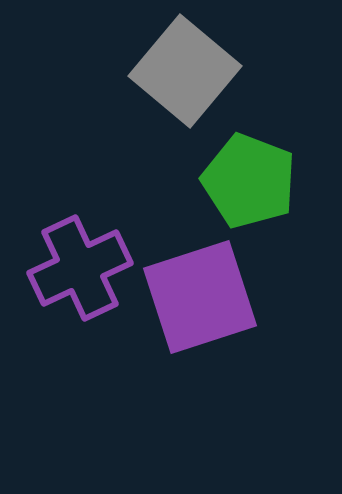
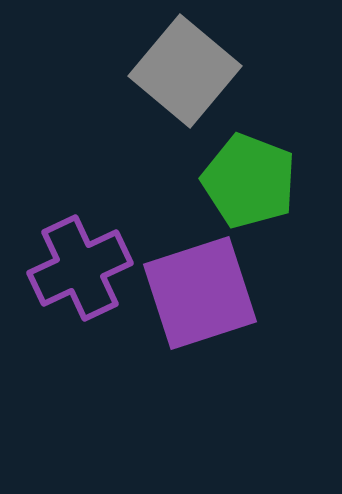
purple square: moved 4 px up
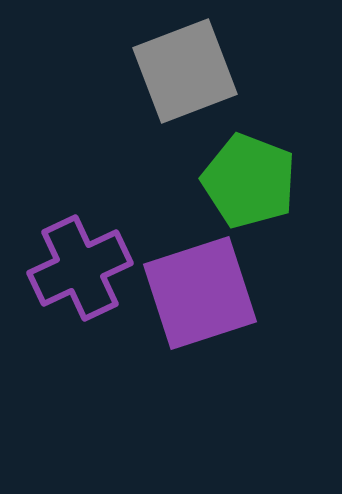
gray square: rotated 29 degrees clockwise
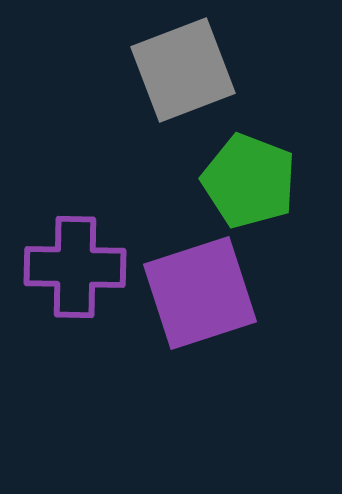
gray square: moved 2 px left, 1 px up
purple cross: moved 5 px left, 1 px up; rotated 26 degrees clockwise
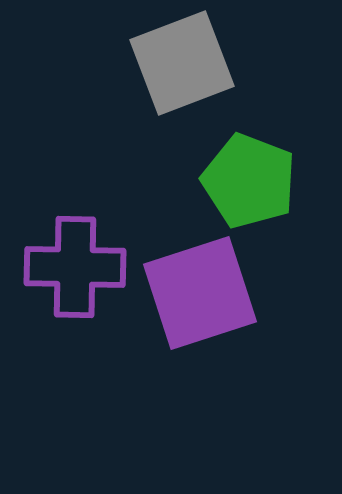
gray square: moved 1 px left, 7 px up
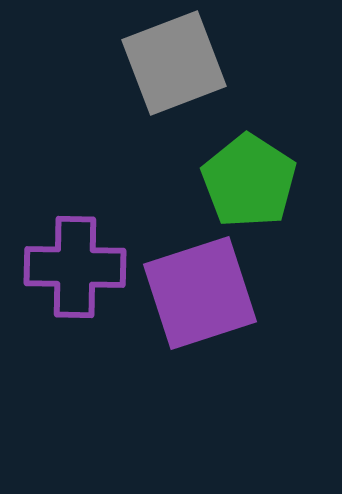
gray square: moved 8 px left
green pentagon: rotated 12 degrees clockwise
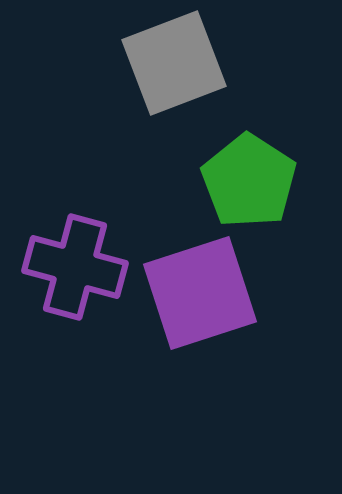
purple cross: rotated 14 degrees clockwise
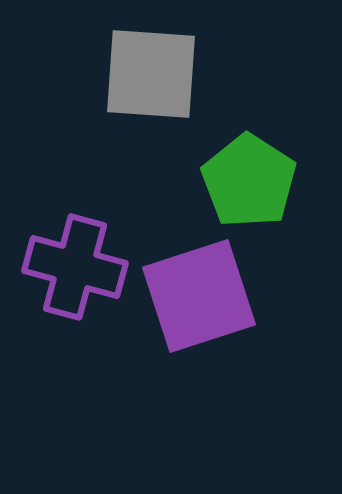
gray square: moved 23 px left, 11 px down; rotated 25 degrees clockwise
purple square: moved 1 px left, 3 px down
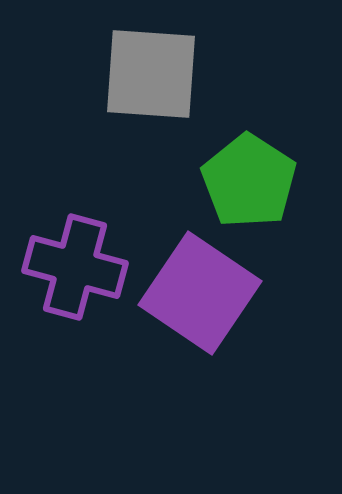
purple square: moved 1 px right, 3 px up; rotated 38 degrees counterclockwise
